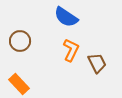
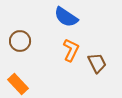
orange rectangle: moved 1 px left
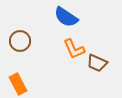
orange L-shape: moved 3 px right, 1 px up; rotated 130 degrees clockwise
brown trapezoid: rotated 140 degrees clockwise
orange rectangle: rotated 15 degrees clockwise
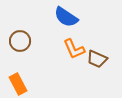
brown trapezoid: moved 4 px up
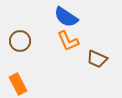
orange L-shape: moved 6 px left, 8 px up
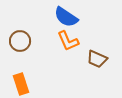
orange rectangle: moved 3 px right; rotated 10 degrees clockwise
